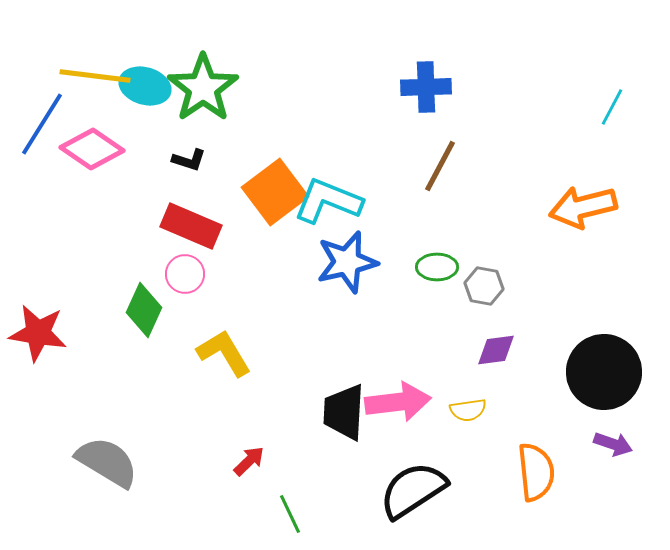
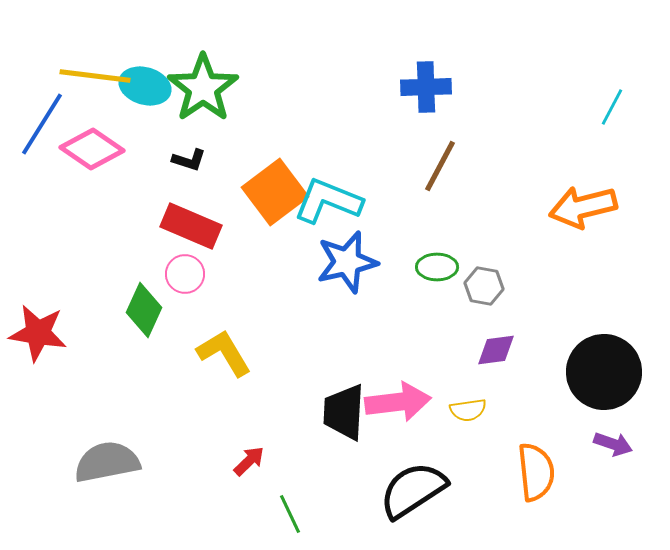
gray semicircle: rotated 42 degrees counterclockwise
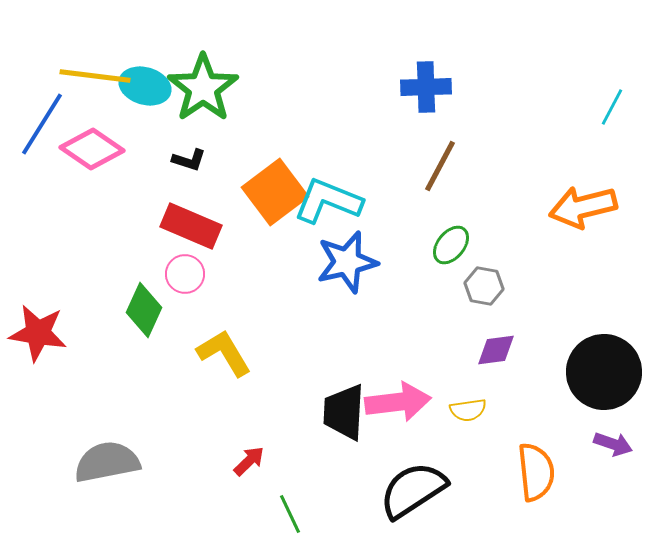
green ellipse: moved 14 px right, 22 px up; rotated 51 degrees counterclockwise
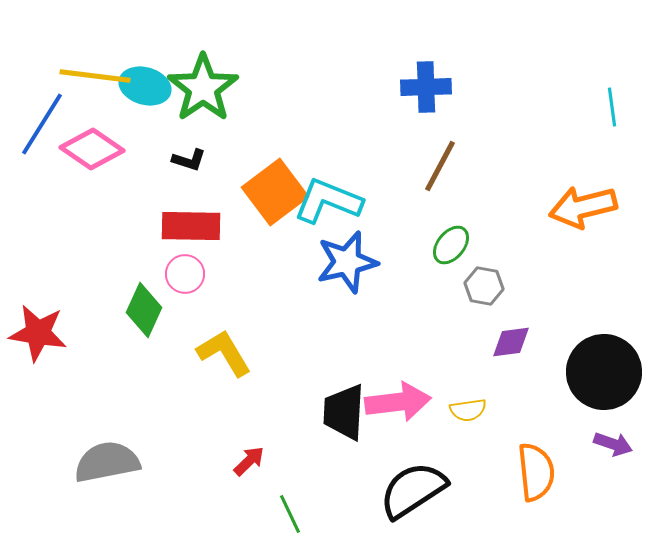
cyan line: rotated 36 degrees counterclockwise
red rectangle: rotated 22 degrees counterclockwise
purple diamond: moved 15 px right, 8 px up
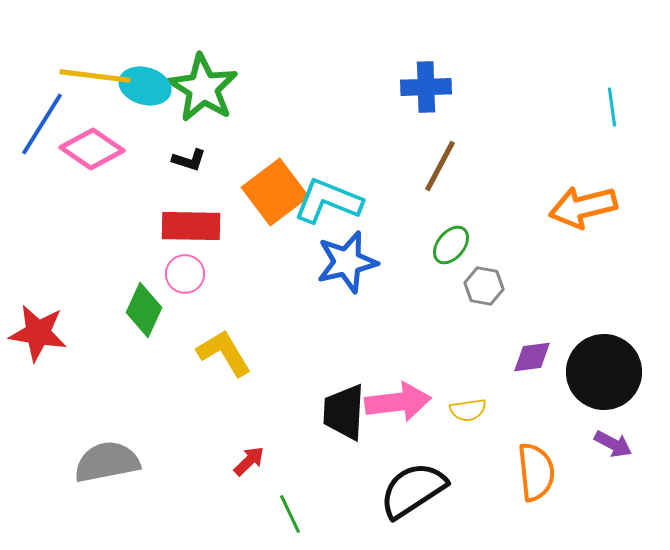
green star: rotated 6 degrees counterclockwise
purple diamond: moved 21 px right, 15 px down
purple arrow: rotated 9 degrees clockwise
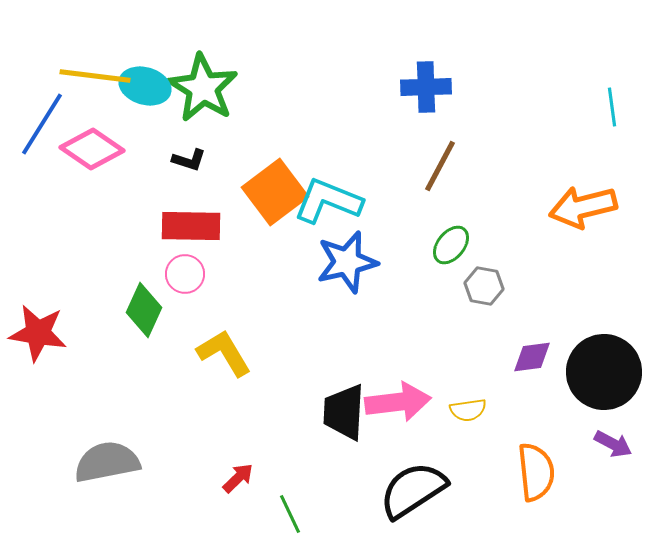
red arrow: moved 11 px left, 17 px down
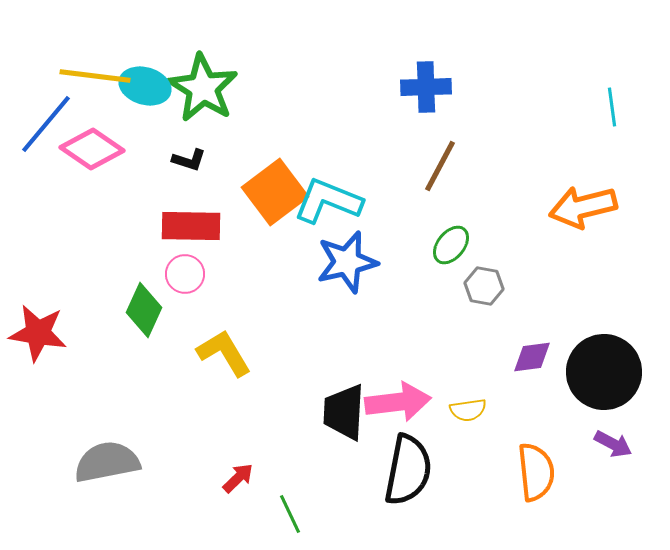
blue line: moved 4 px right; rotated 8 degrees clockwise
black semicircle: moved 5 px left, 20 px up; rotated 134 degrees clockwise
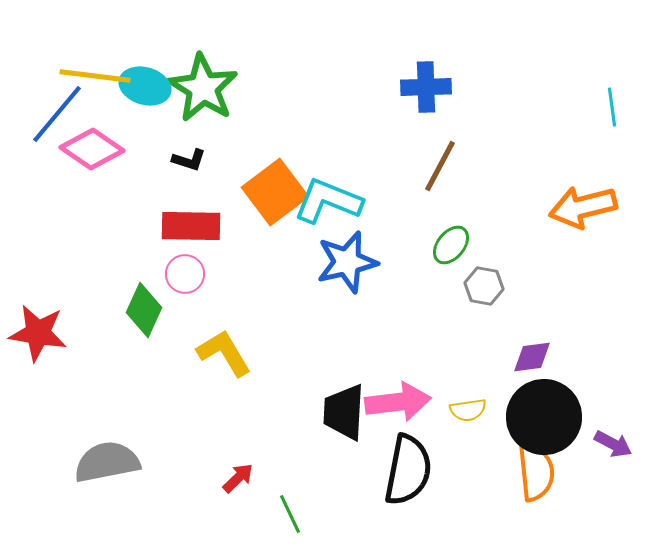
blue line: moved 11 px right, 10 px up
black circle: moved 60 px left, 45 px down
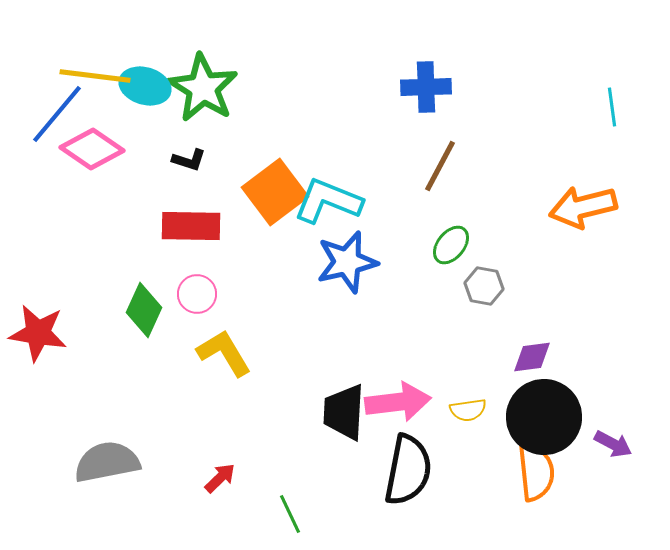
pink circle: moved 12 px right, 20 px down
red arrow: moved 18 px left
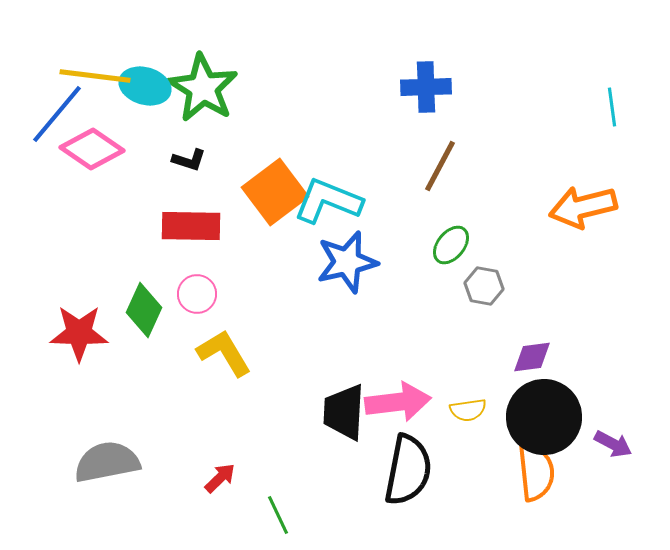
red star: moved 41 px right; rotated 8 degrees counterclockwise
green line: moved 12 px left, 1 px down
